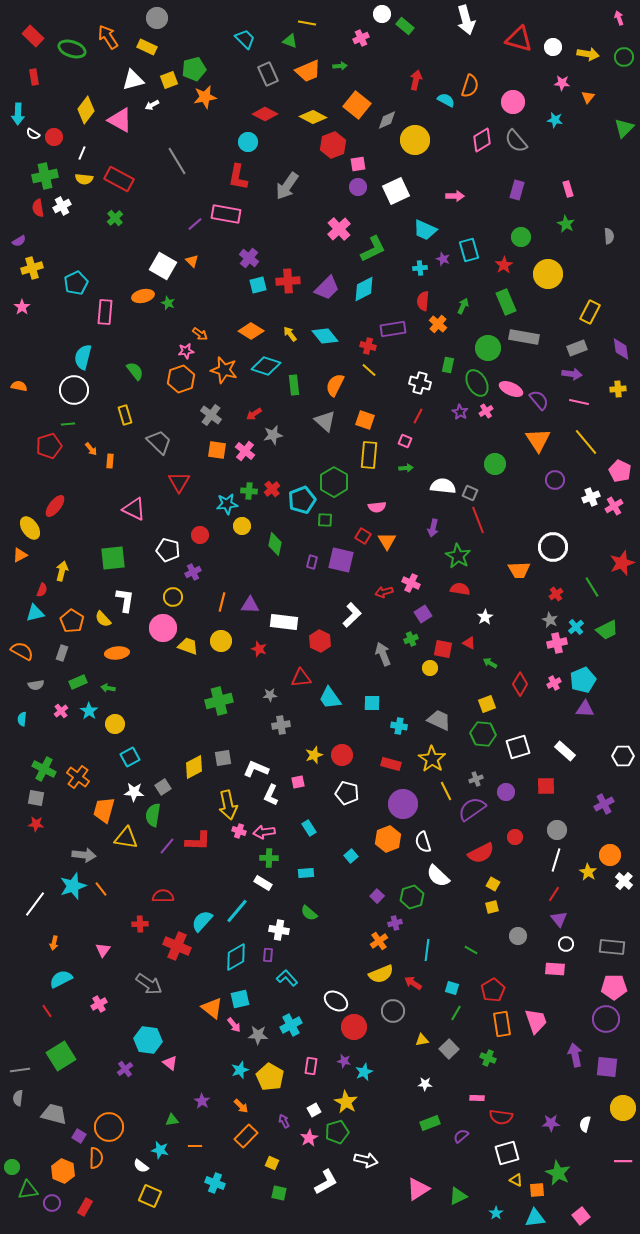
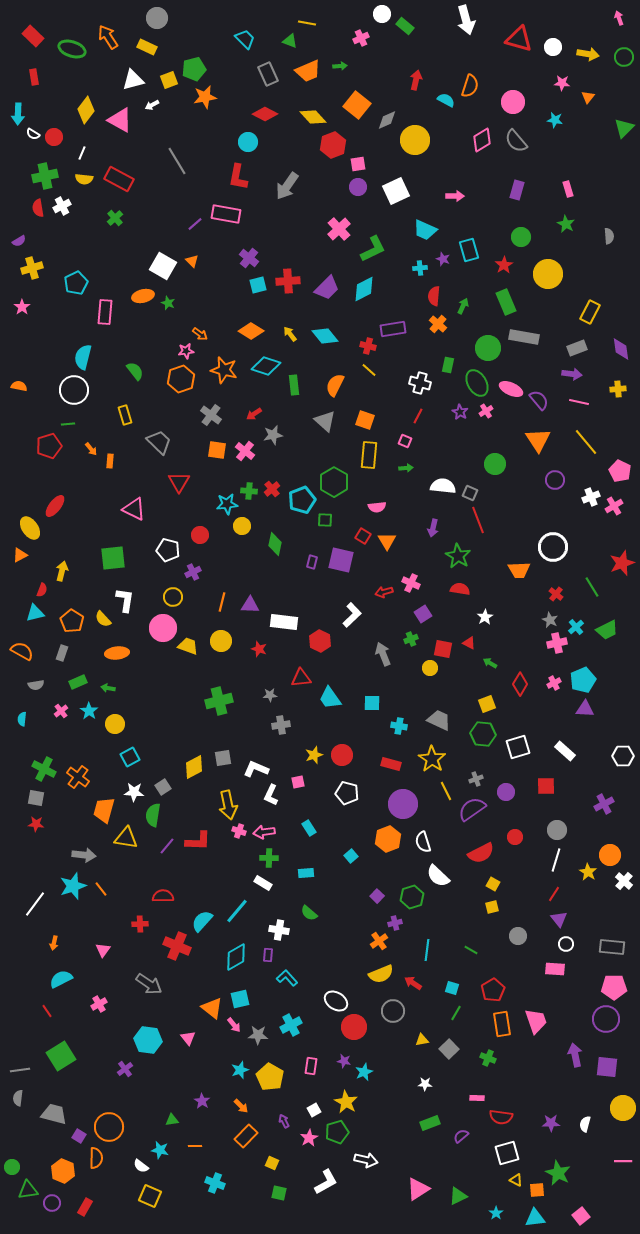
yellow diamond at (313, 117): rotated 20 degrees clockwise
red semicircle at (423, 301): moved 11 px right, 5 px up
red cross at (556, 594): rotated 16 degrees counterclockwise
pink triangle at (170, 1063): moved 18 px right, 25 px up; rotated 14 degrees clockwise
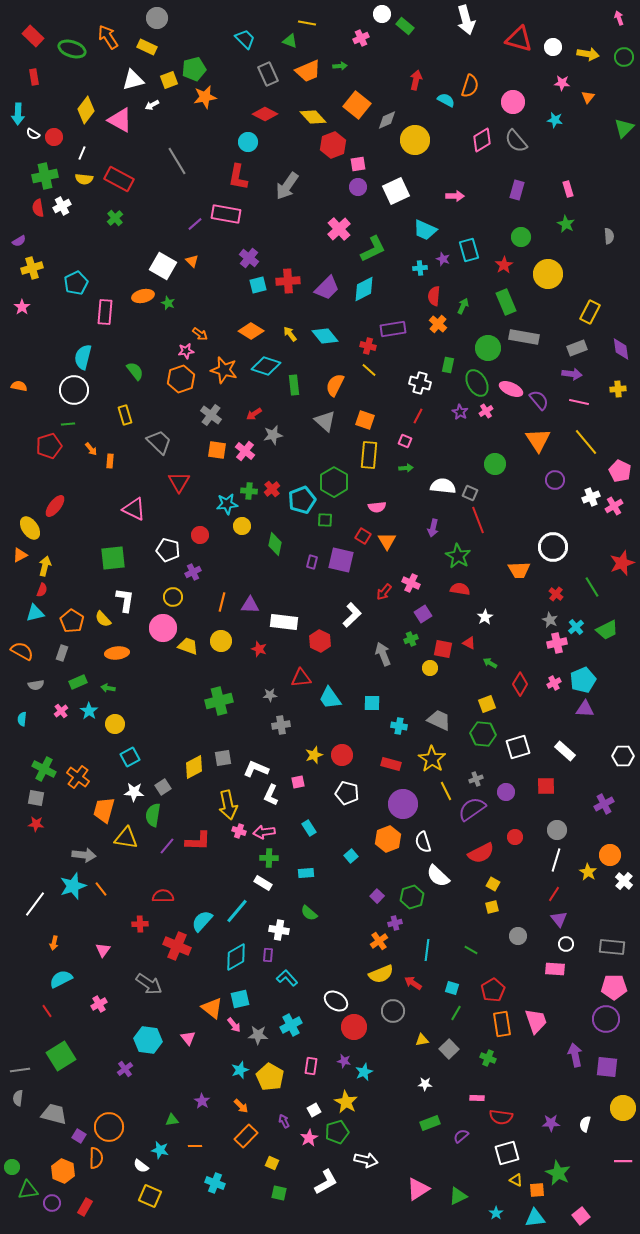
yellow arrow at (62, 571): moved 17 px left, 5 px up
red arrow at (384, 592): rotated 36 degrees counterclockwise
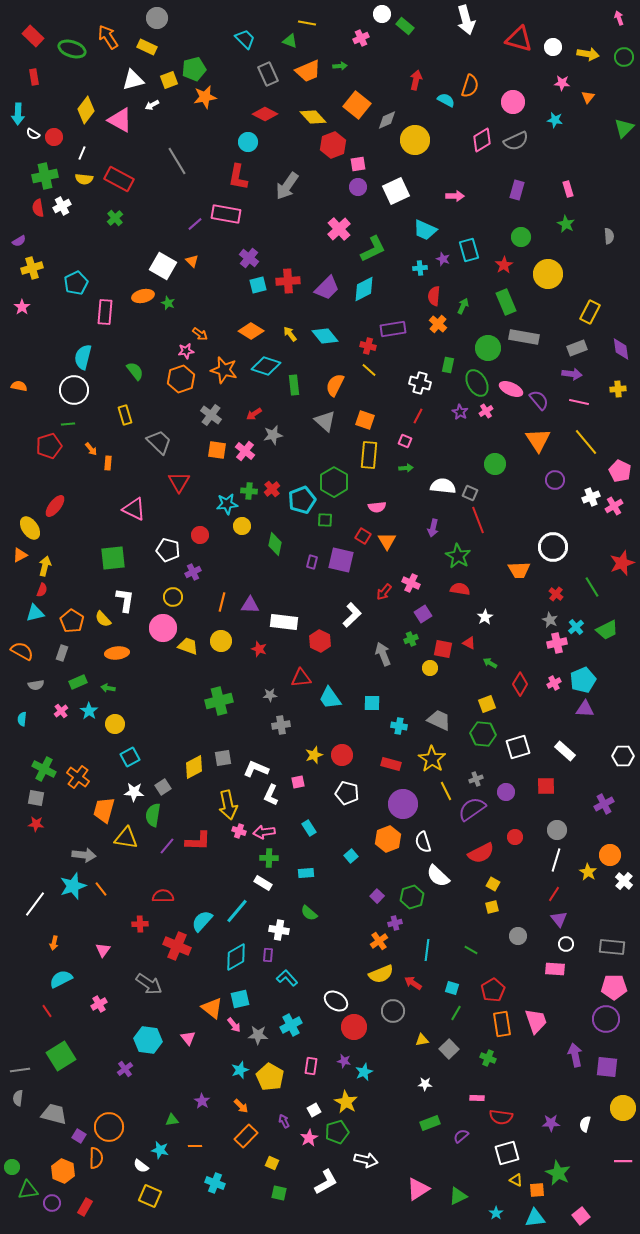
gray semicircle at (516, 141): rotated 75 degrees counterclockwise
orange rectangle at (110, 461): moved 2 px left, 2 px down
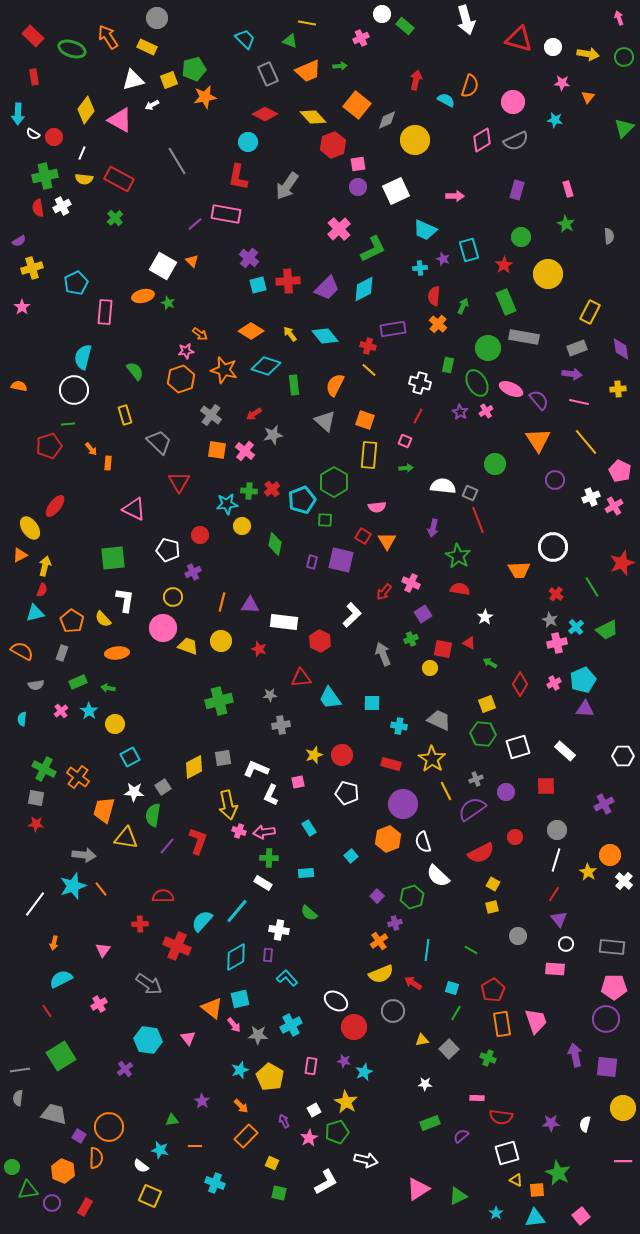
red L-shape at (198, 841): rotated 72 degrees counterclockwise
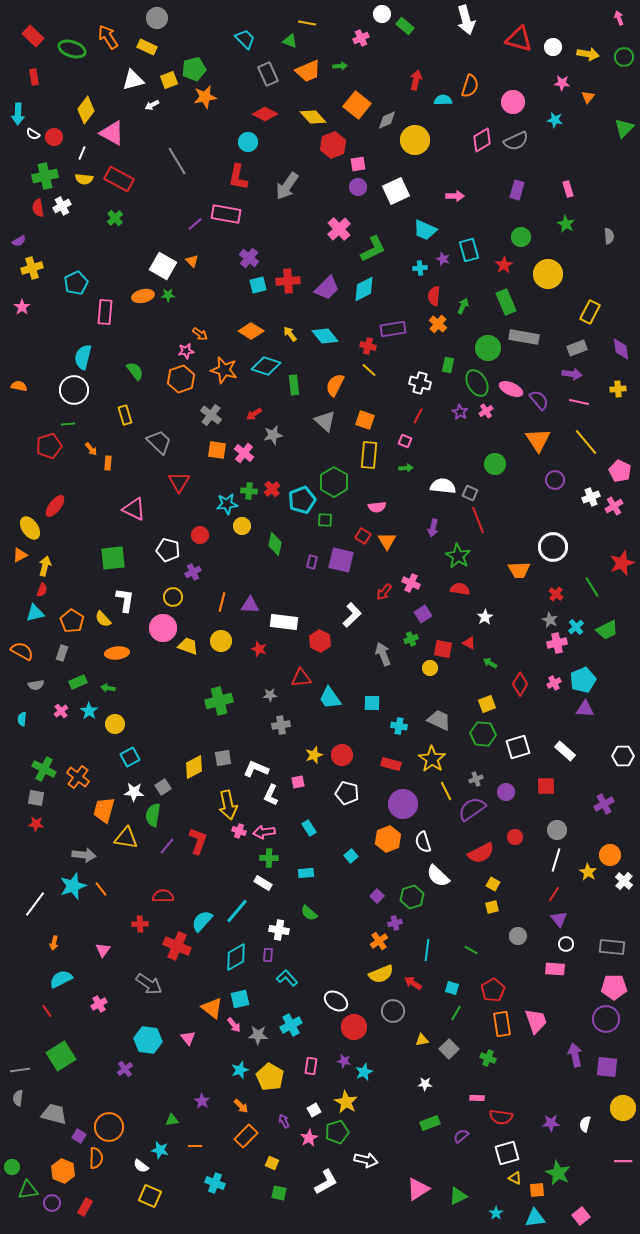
cyan semicircle at (446, 100): moved 3 px left; rotated 30 degrees counterclockwise
pink triangle at (120, 120): moved 8 px left, 13 px down
green star at (168, 303): moved 8 px up; rotated 24 degrees counterclockwise
pink cross at (245, 451): moved 1 px left, 2 px down
yellow triangle at (516, 1180): moved 1 px left, 2 px up
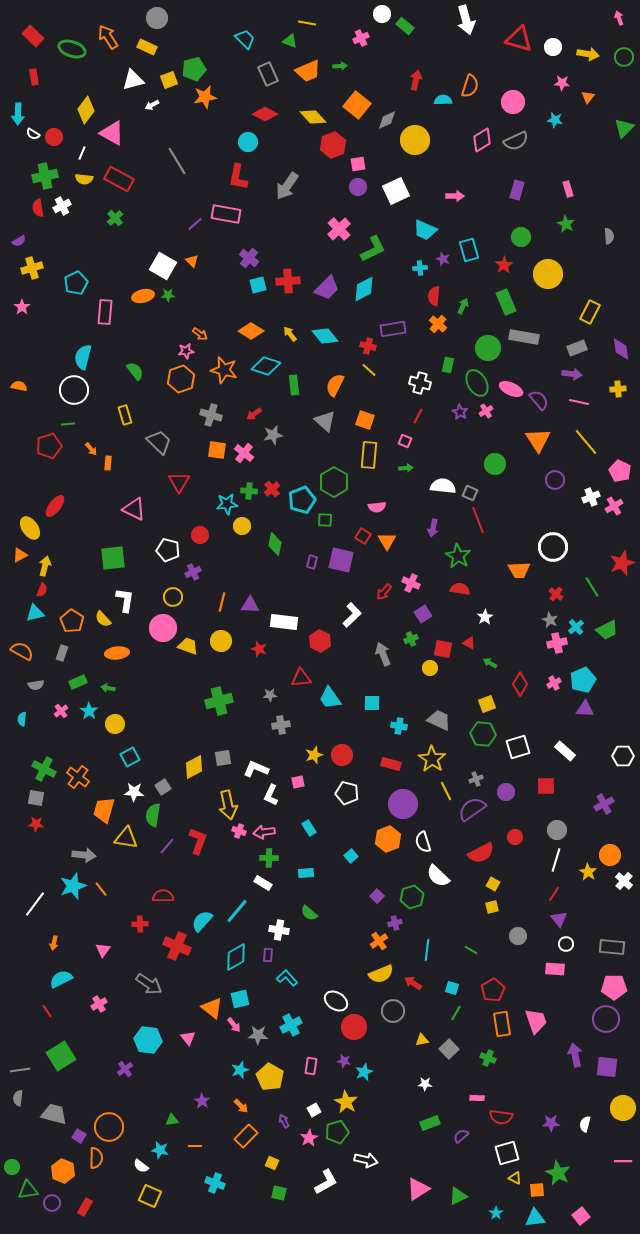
gray cross at (211, 415): rotated 20 degrees counterclockwise
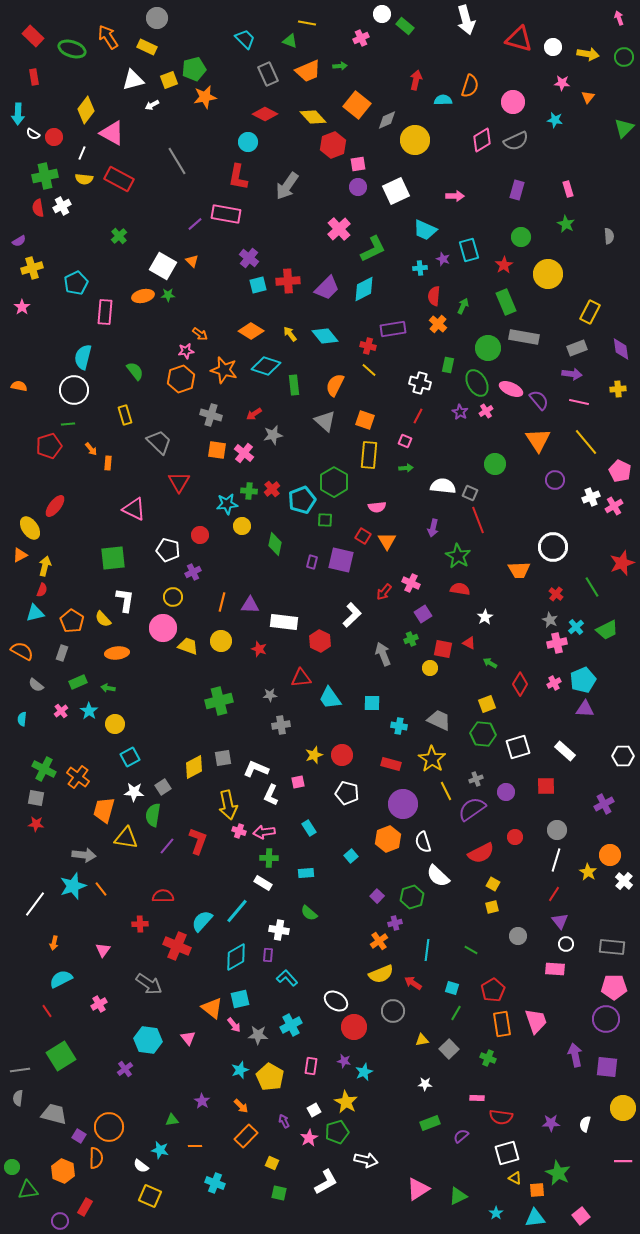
green cross at (115, 218): moved 4 px right, 18 px down
gray semicircle at (36, 685): rotated 49 degrees clockwise
purple triangle at (559, 919): moved 1 px right, 2 px down
purple circle at (52, 1203): moved 8 px right, 18 px down
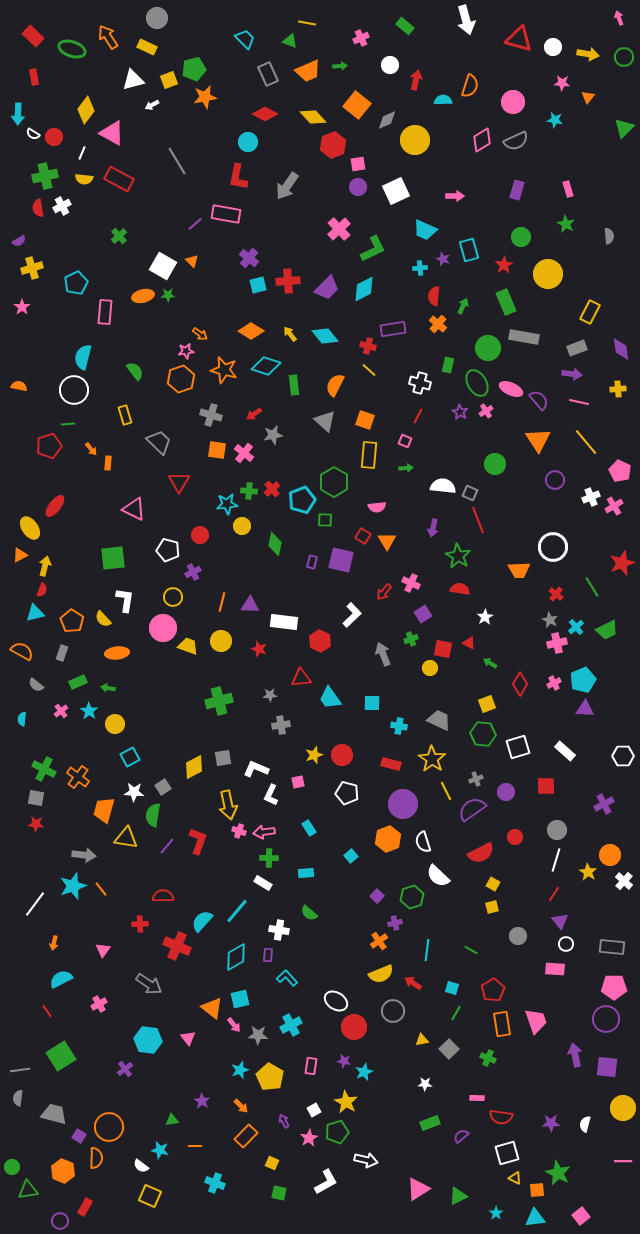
white circle at (382, 14): moved 8 px right, 51 px down
